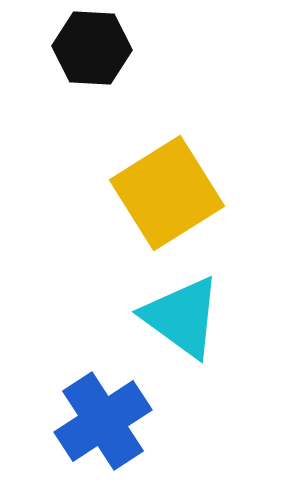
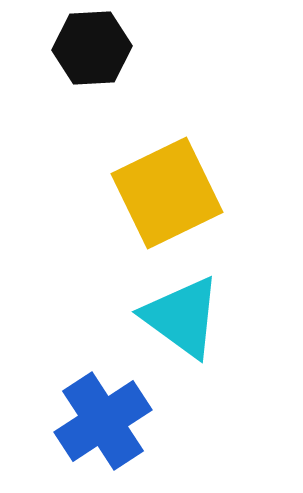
black hexagon: rotated 6 degrees counterclockwise
yellow square: rotated 6 degrees clockwise
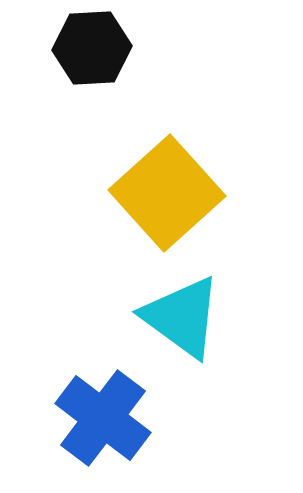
yellow square: rotated 16 degrees counterclockwise
blue cross: moved 3 px up; rotated 20 degrees counterclockwise
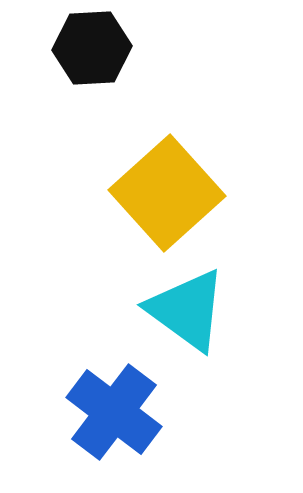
cyan triangle: moved 5 px right, 7 px up
blue cross: moved 11 px right, 6 px up
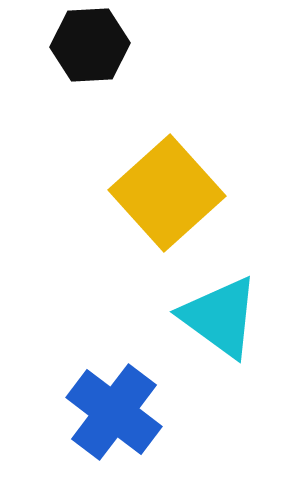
black hexagon: moved 2 px left, 3 px up
cyan triangle: moved 33 px right, 7 px down
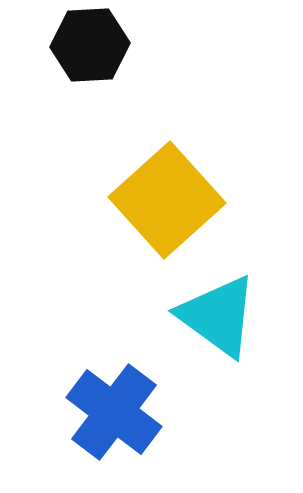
yellow square: moved 7 px down
cyan triangle: moved 2 px left, 1 px up
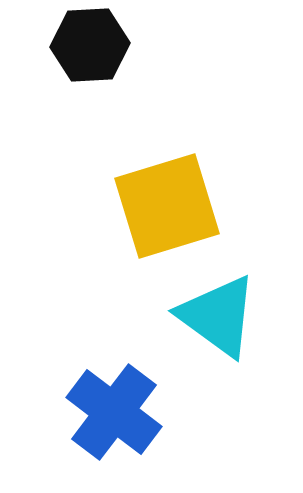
yellow square: moved 6 px down; rotated 25 degrees clockwise
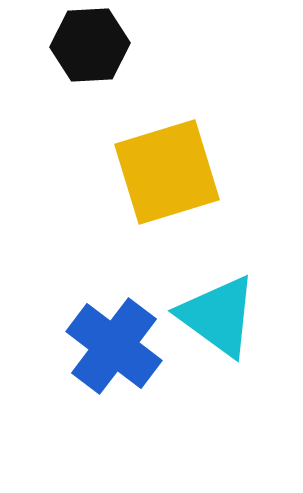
yellow square: moved 34 px up
blue cross: moved 66 px up
